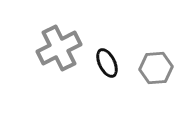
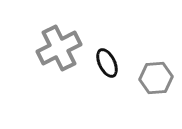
gray hexagon: moved 10 px down
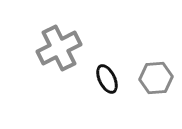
black ellipse: moved 16 px down
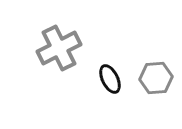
black ellipse: moved 3 px right
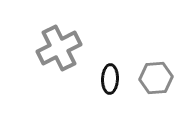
black ellipse: rotated 28 degrees clockwise
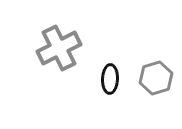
gray hexagon: rotated 12 degrees counterclockwise
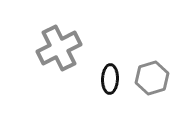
gray hexagon: moved 4 px left
